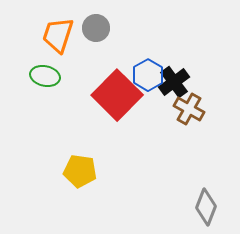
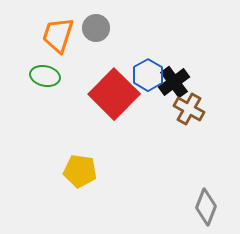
red square: moved 3 px left, 1 px up
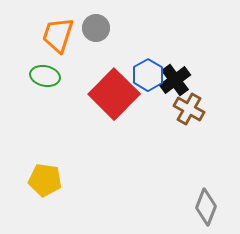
black cross: moved 1 px right, 2 px up
yellow pentagon: moved 35 px left, 9 px down
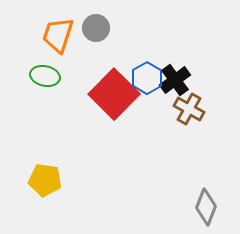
blue hexagon: moved 1 px left, 3 px down
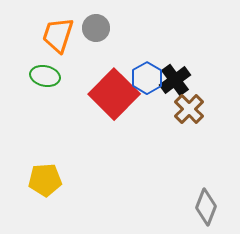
brown cross: rotated 16 degrees clockwise
yellow pentagon: rotated 12 degrees counterclockwise
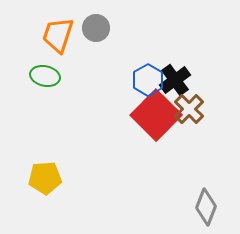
blue hexagon: moved 1 px right, 2 px down
red square: moved 42 px right, 21 px down
yellow pentagon: moved 2 px up
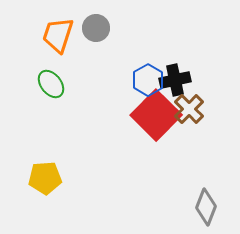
green ellipse: moved 6 px right, 8 px down; rotated 40 degrees clockwise
black cross: rotated 24 degrees clockwise
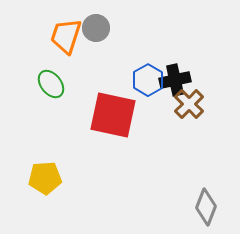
orange trapezoid: moved 8 px right, 1 px down
brown cross: moved 5 px up
red square: moved 43 px left; rotated 33 degrees counterclockwise
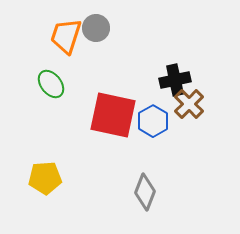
blue hexagon: moved 5 px right, 41 px down
gray diamond: moved 61 px left, 15 px up
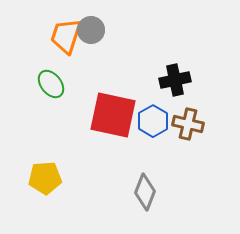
gray circle: moved 5 px left, 2 px down
brown cross: moved 1 px left, 20 px down; rotated 32 degrees counterclockwise
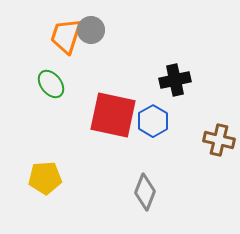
brown cross: moved 31 px right, 16 px down
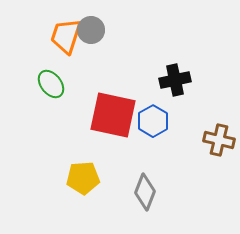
yellow pentagon: moved 38 px right
